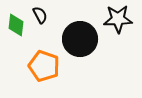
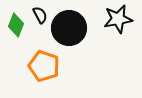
black star: rotated 8 degrees counterclockwise
green diamond: rotated 15 degrees clockwise
black circle: moved 11 px left, 11 px up
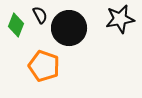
black star: moved 2 px right
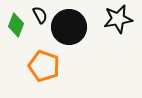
black star: moved 2 px left
black circle: moved 1 px up
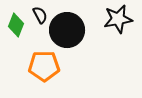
black circle: moved 2 px left, 3 px down
orange pentagon: rotated 20 degrees counterclockwise
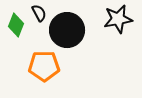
black semicircle: moved 1 px left, 2 px up
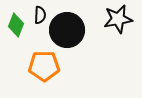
black semicircle: moved 1 px right, 2 px down; rotated 30 degrees clockwise
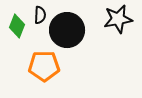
green diamond: moved 1 px right, 1 px down
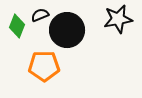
black semicircle: rotated 114 degrees counterclockwise
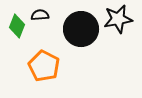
black semicircle: rotated 18 degrees clockwise
black circle: moved 14 px right, 1 px up
orange pentagon: rotated 28 degrees clockwise
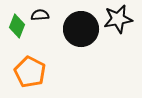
orange pentagon: moved 14 px left, 6 px down
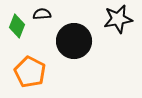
black semicircle: moved 2 px right, 1 px up
black circle: moved 7 px left, 12 px down
